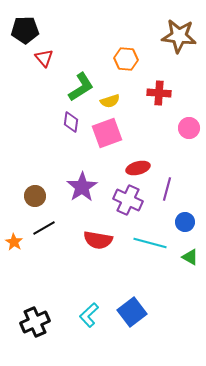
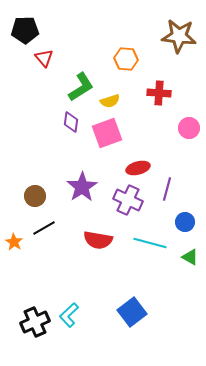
cyan L-shape: moved 20 px left
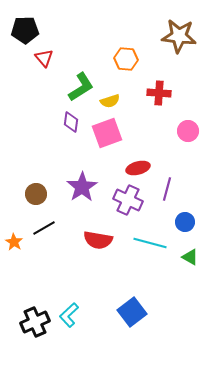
pink circle: moved 1 px left, 3 px down
brown circle: moved 1 px right, 2 px up
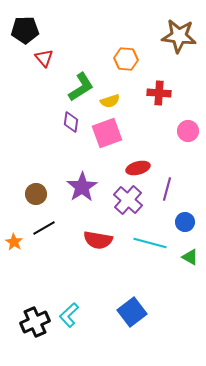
purple cross: rotated 16 degrees clockwise
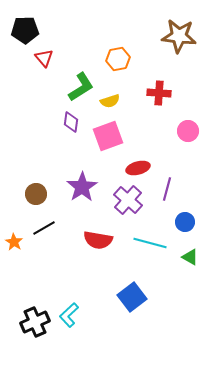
orange hexagon: moved 8 px left; rotated 15 degrees counterclockwise
pink square: moved 1 px right, 3 px down
blue square: moved 15 px up
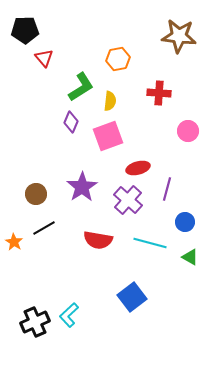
yellow semicircle: rotated 66 degrees counterclockwise
purple diamond: rotated 15 degrees clockwise
